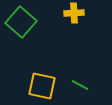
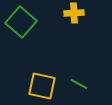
green line: moved 1 px left, 1 px up
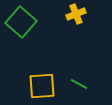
yellow cross: moved 2 px right, 1 px down; rotated 18 degrees counterclockwise
yellow square: rotated 16 degrees counterclockwise
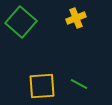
yellow cross: moved 4 px down
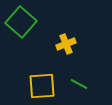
yellow cross: moved 10 px left, 26 px down
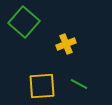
green square: moved 3 px right
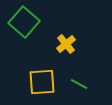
yellow cross: rotated 18 degrees counterclockwise
yellow square: moved 4 px up
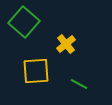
yellow square: moved 6 px left, 11 px up
